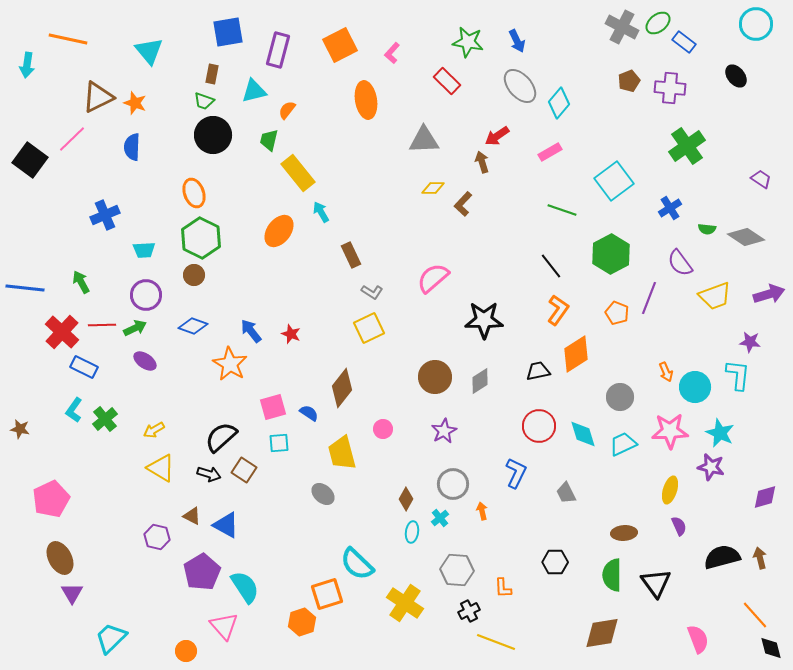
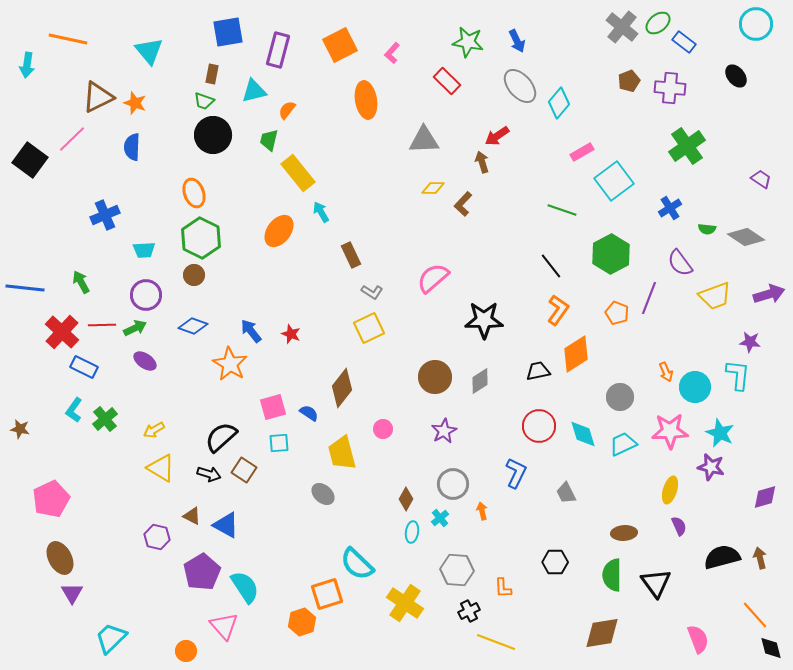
gray cross at (622, 27): rotated 12 degrees clockwise
pink rectangle at (550, 152): moved 32 px right
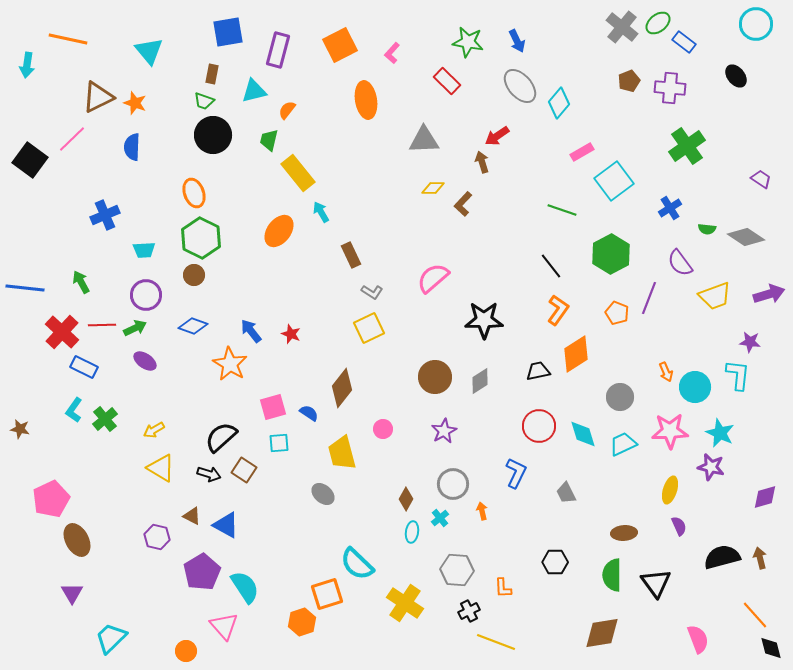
brown ellipse at (60, 558): moved 17 px right, 18 px up
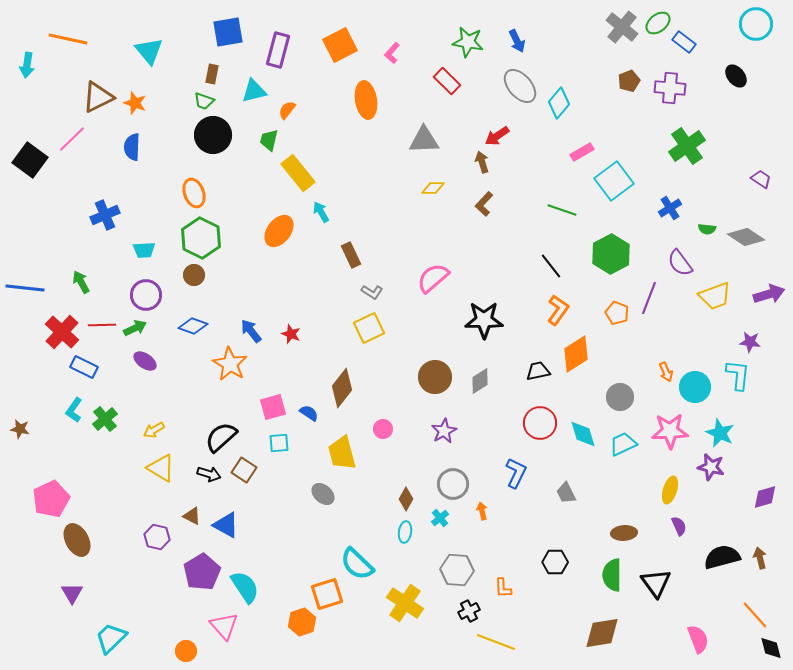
brown L-shape at (463, 204): moved 21 px right
red circle at (539, 426): moved 1 px right, 3 px up
cyan ellipse at (412, 532): moved 7 px left
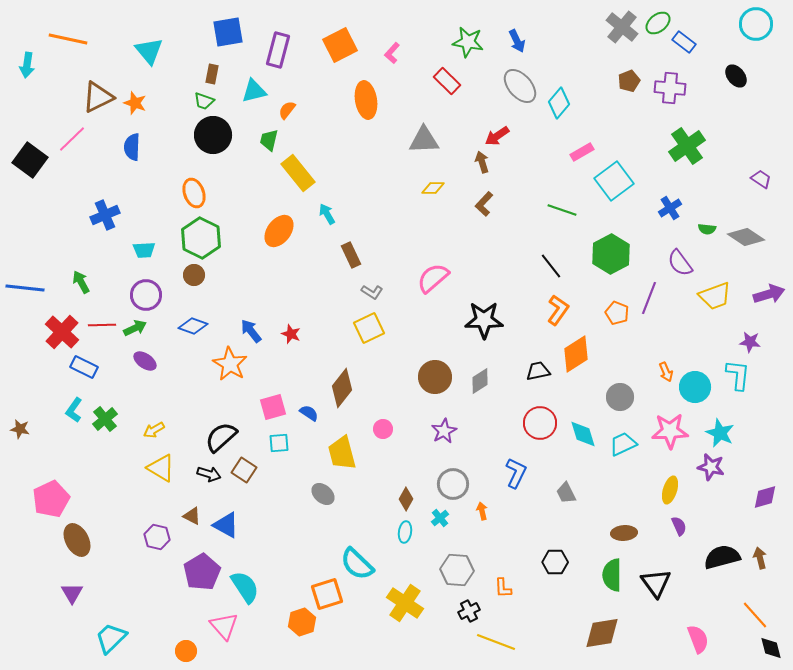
cyan arrow at (321, 212): moved 6 px right, 2 px down
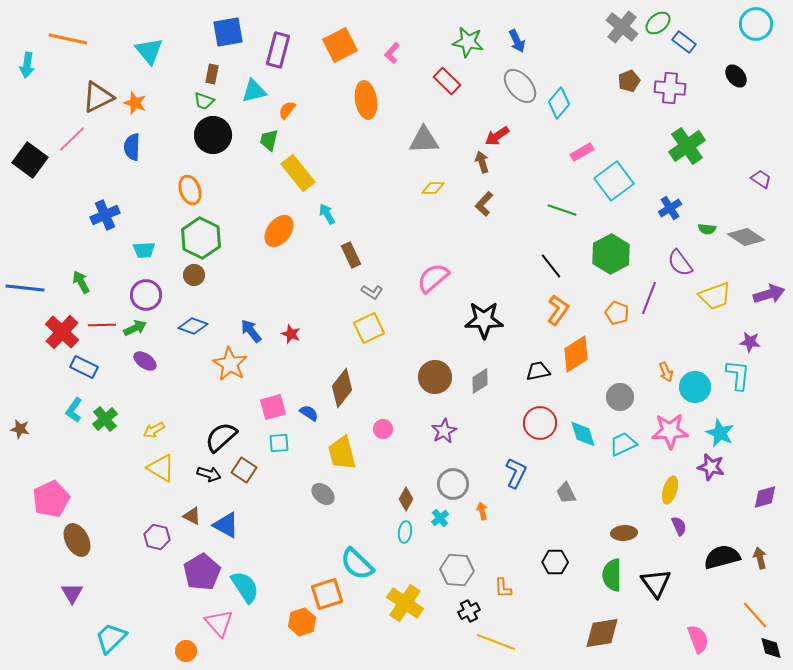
orange ellipse at (194, 193): moved 4 px left, 3 px up
pink triangle at (224, 626): moved 5 px left, 3 px up
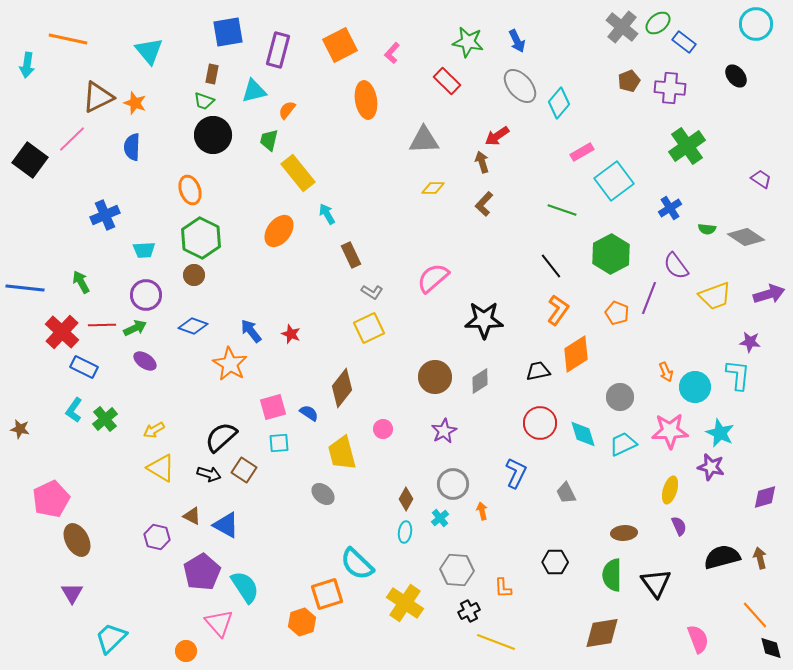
purple semicircle at (680, 263): moved 4 px left, 3 px down
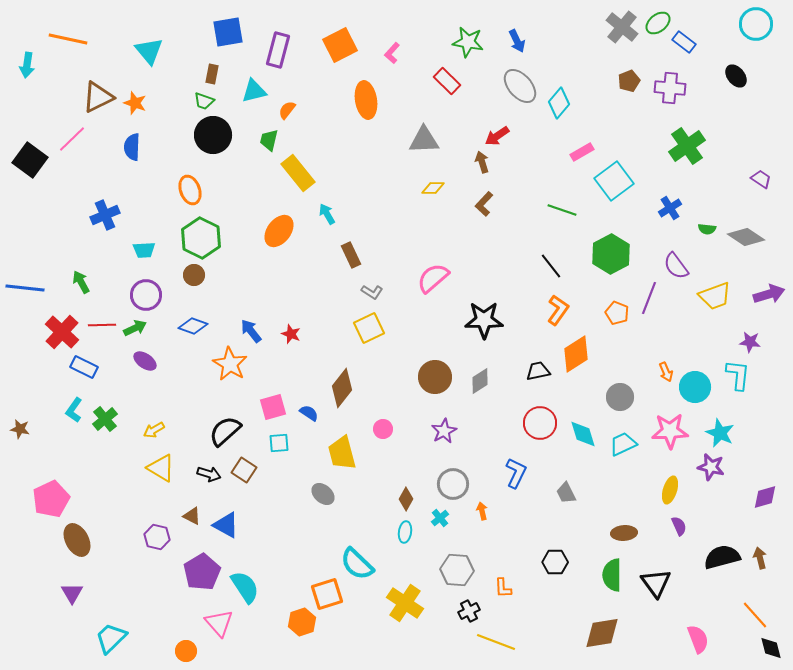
black semicircle at (221, 437): moved 4 px right, 6 px up
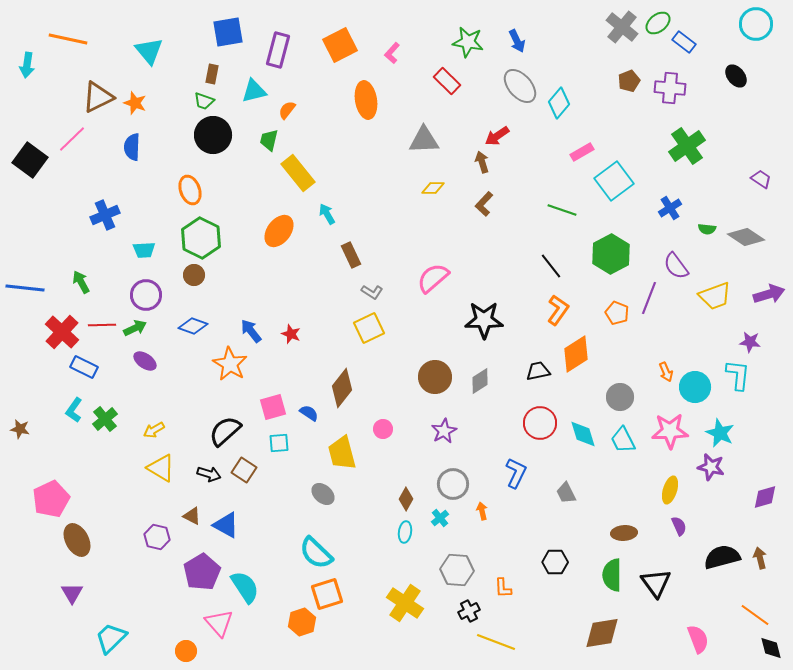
cyan trapezoid at (623, 444): moved 4 px up; rotated 92 degrees counterclockwise
cyan semicircle at (357, 564): moved 41 px left, 11 px up
orange line at (755, 615): rotated 12 degrees counterclockwise
